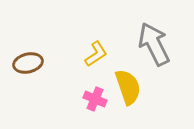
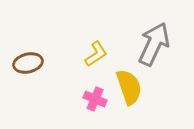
gray arrow: rotated 51 degrees clockwise
yellow semicircle: moved 1 px right
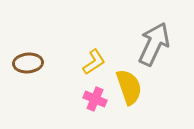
yellow L-shape: moved 2 px left, 8 px down
brown ellipse: rotated 8 degrees clockwise
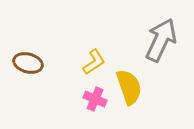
gray arrow: moved 7 px right, 4 px up
brown ellipse: rotated 20 degrees clockwise
